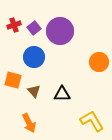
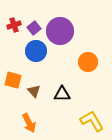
blue circle: moved 2 px right, 6 px up
orange circle: moved 11 px left
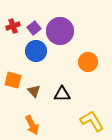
red cross: moved 1 px left, 1 px down
orange arrow: moved 3 px right, 2 px down
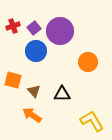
orange arrow: moved 10 px up; rotated 150 degrees clockwise
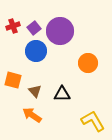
orange circle: moved 1 px down
brown triangle: moved 1 px right
yellow L-shape: moved 1 px right
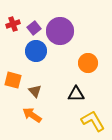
red cross: moved 2 px up
black triangle: moved 14 px right
